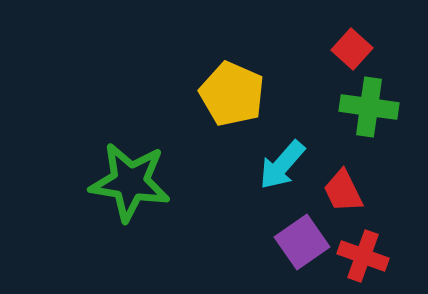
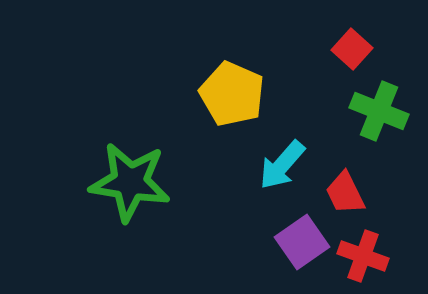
green cross: moved 10 px right, 4 px down; rotated 14 degrees clockwise
red trapezoid: moved 2 px right, 2 px down
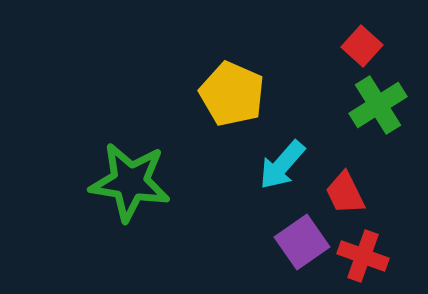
red square: moved 10 px right, 3 px up
green cross: moved 1 px left, 6 px up; rotated 36 degrees clockwise
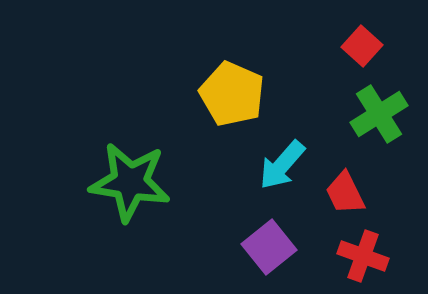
green cross: moved 1 px right, 9 px down
purple square: moved 33 px left, 5 px down; rotated 4 degrees counterclockwise
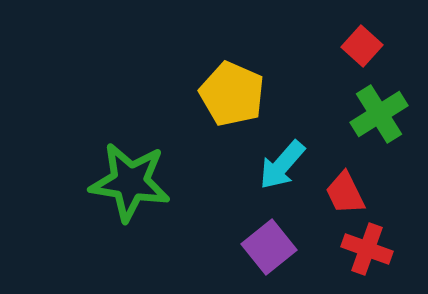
red cross: moved 4 px right, 7 px up
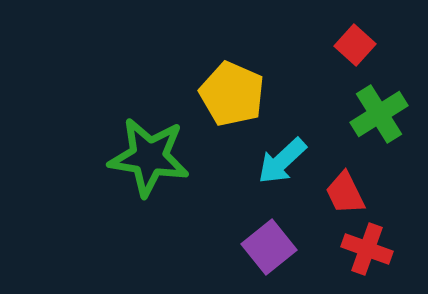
red square: moved 7 px left, 1 px up
cyan arrow: moved 4 px up; rotated 6 degrees clockwise
green star: moved 19 px right, 25 px up
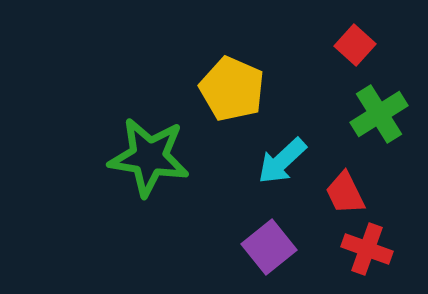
yellow pentagon: moved 5 px up
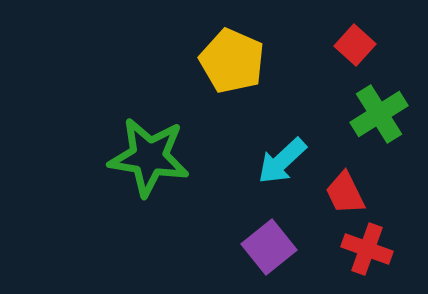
yellow pentagon: moved 28 px up
